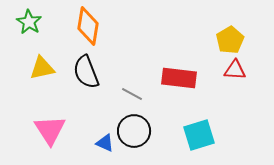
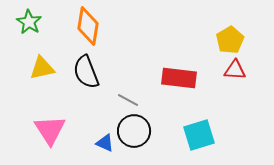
gray line: moved 4 px left, 6 px down
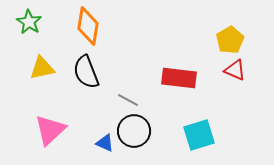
red triangle: rotated 20 degrees clockwise
pink triangle: rotated 20 degrees clockwise
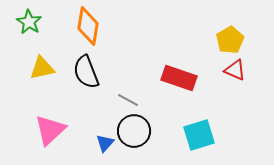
red rectangle: rotated 12 degrees clockwise
blue triangle: rotated 48 degrees clockwise
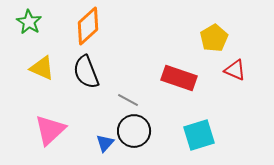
orange diamond: rotated 39 degrees clockwise
yellow pentagon: moved 16 px left, 2 px up
yellow triangle: rotated 36 degrees clockwise
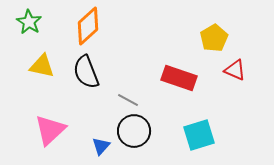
yellow triangle: moved 2 px up; rotated 12 degrees counterclockwise
blue triangle: moved 4 px left, 3 px down
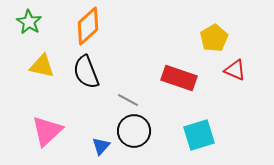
pink triangle: moved 3 px left, 1 px down
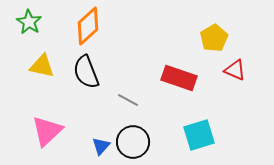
black circle: moved 1 px left, 11 px down
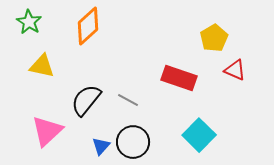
black semicircle: moved 28 px down; rotated 60 degrees clockwise
cyan square: rotated 28 degrees counterclockwise
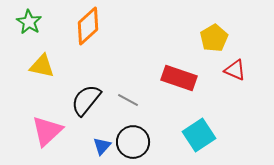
cyan square: rotated 12 degrees clockwise
blue triangle: moved 1 px right
